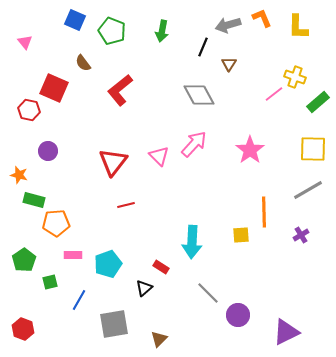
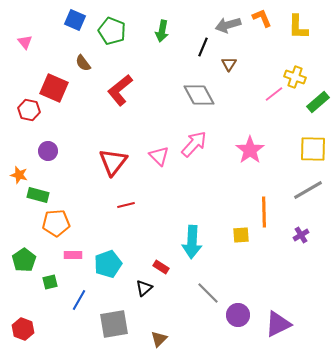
green rectangle at (34, 200): moved 4 px right, 5 px up
purple triangle at (286, 332): moved 8 px left, 8 px up
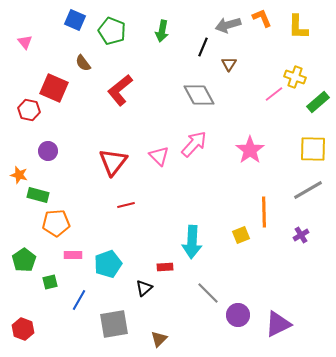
yellow square at (241, 235): rotated 18 degrees counterclockwise
red rectangle at (161, 267): moved 4 px right; rotated 35 degrees counterclockwise
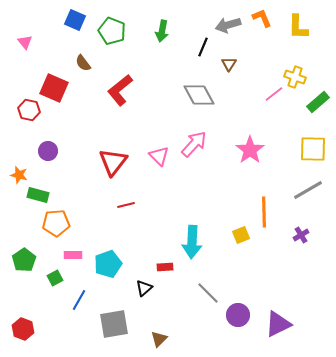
green square at (50, 282): moved 5 px right, 4 px up; rotated 14 degrees counterclockwise
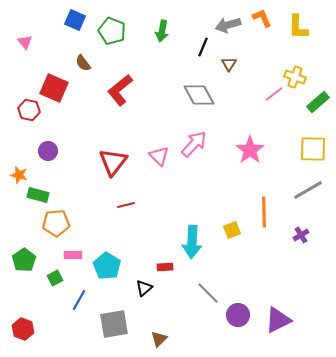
yellow square at (241, 235): moved 9 px left, 5 px up
cyan pentagon at (108, 264): moved 1 px left, 2 px down; rotated 20 degrees counterclockwise
purple triangle at (278, 324): moved 4 px up
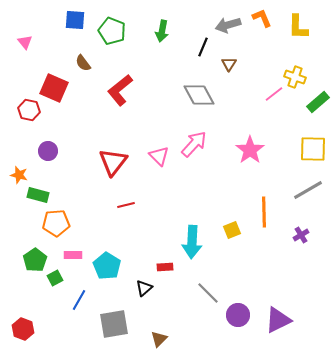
blue square at (75, 20): rotated 20 degrees counterclockwise
green pentagon at (24, 260): moved 11 px right
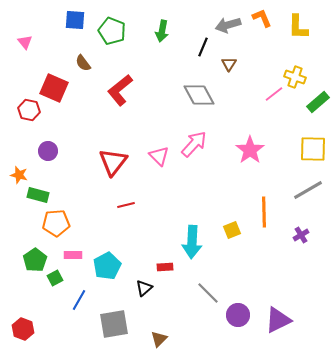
cyan pentagon at (107, 266): rotated 12 degrees clockwise
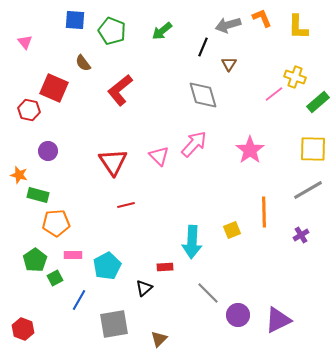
green arrow at (162, 31): rotated 40 degrees clockwise
gray diamond at (199, 95): moved 4 px right; rotated 12 degrees clockwise
red triangle at (113, 162): rotated 12 degrees counterclockwise
